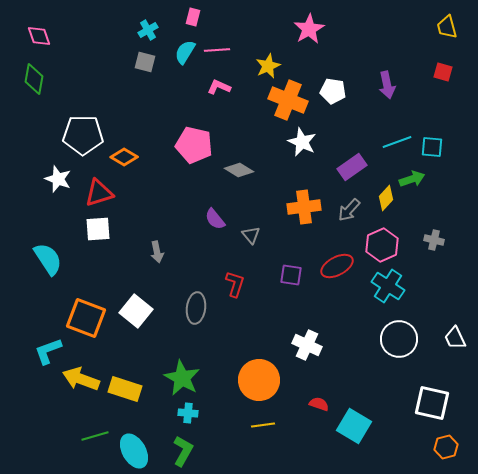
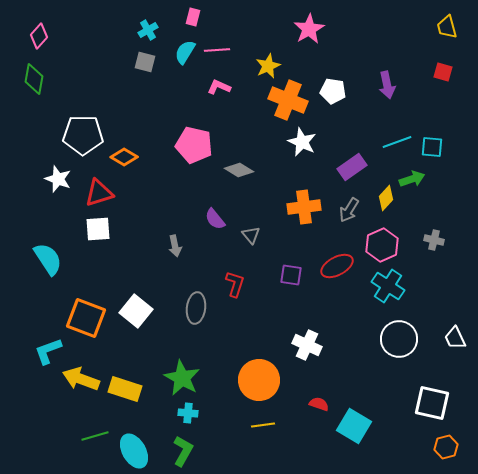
pink diamond at (39, 36): rotated 60 degrees clockwise
gray arrow at (349, 210): rotated 10 degrees counterclockwise
gray arrow at (157, 252): moved 18 px right, 6 px up
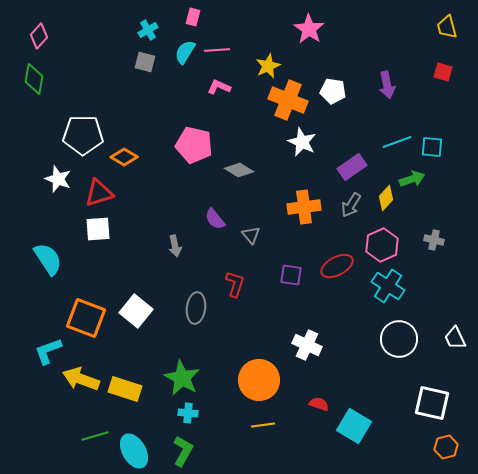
pink star at (309, 29): rotated 8 degrees counterclockwise
gray arrow at (349, 210): moved 2 px right, 5 px up
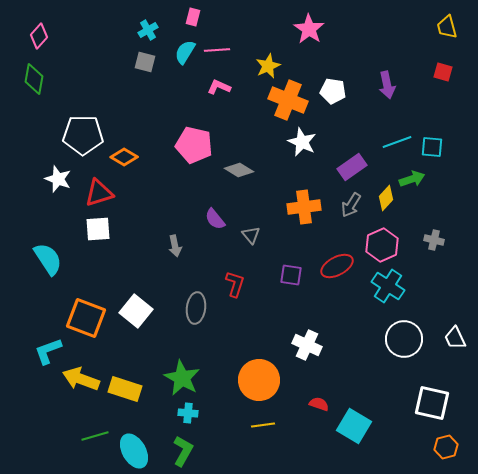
white circle at (399, 339): moved 5 px right
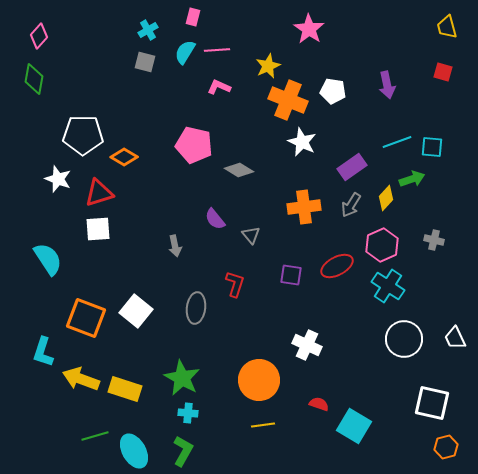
cyan L-shape at (48, 351): moved 5 px left, 1 px down; rotated 52 degrees counterclockwise
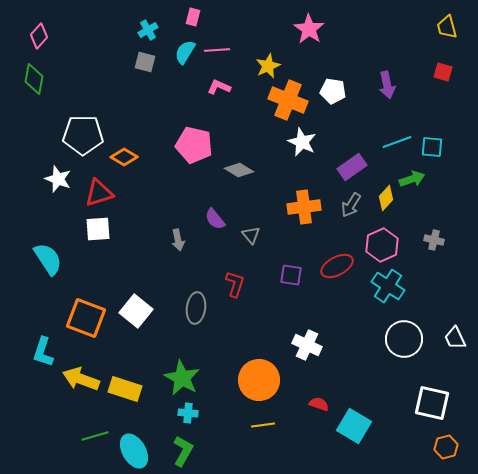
gray arrow at (175, 246): moved 3 px right, 6 px up
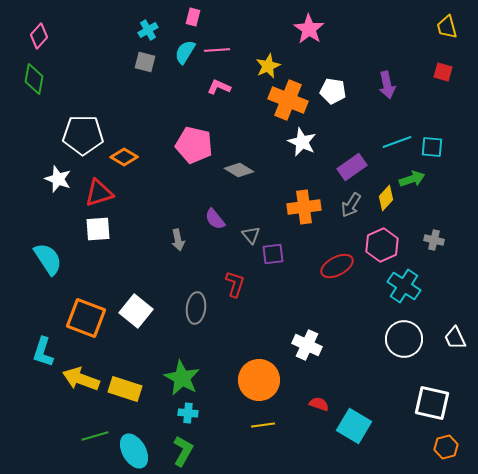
purple square at (291, 275): moved 18 px left, 21 px up; rotated 15 degrees counterclockwise
cyan cross at (388, 286): moved 16 px right
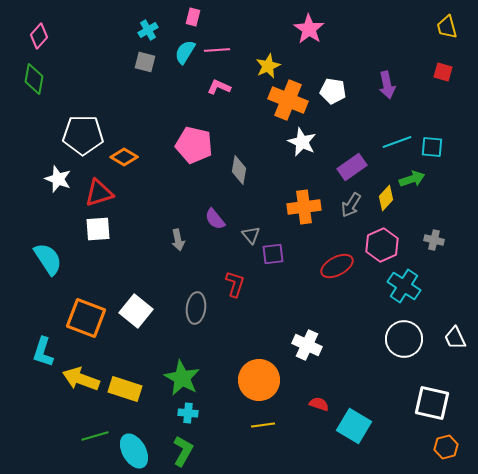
gray diamond at (239, 170): rotated 68 degrees clockwise
